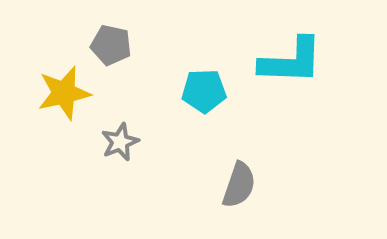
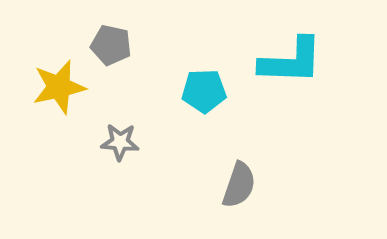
yellow star: moved 5 px left, 6 px up
gray star: rotated 27 degrees clockwise
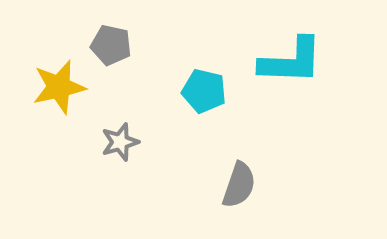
cyan pentagon: rotated 15 degrees clockwise
gray star: rotated 21 degrees counterclockwise
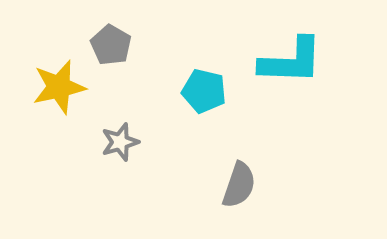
gray pentagon: rotated 18 degrees clockwise
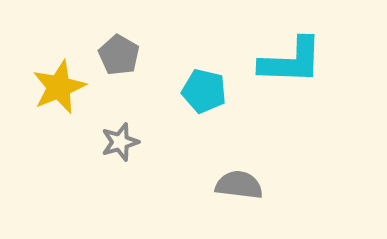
gray pentagon: moved 8 px right, 10 px down
yellow star: rotated 10 degrees counterclockwise
gray semicircle: rotated 102 degrees counterclockwise
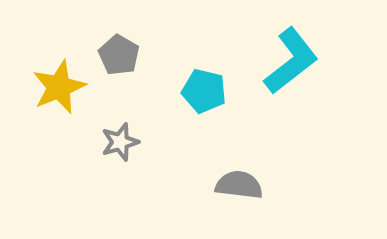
cyan L-shape: rotated 40 degrees counterclockwise
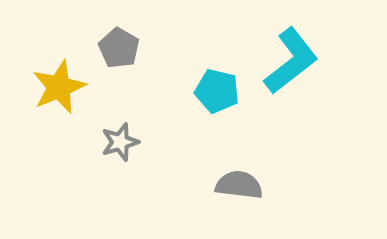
gray pentagon: moved 7 px up
cyan pentagon: moved 13 px right
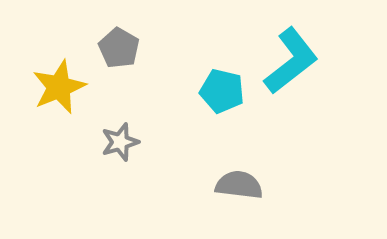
cyan pentagon: moved 5 px right
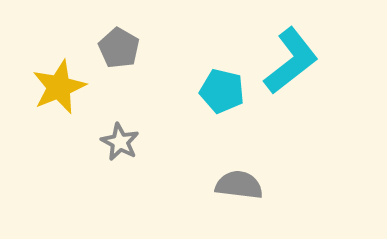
gray star: rotated 27 degrees counterclockwise
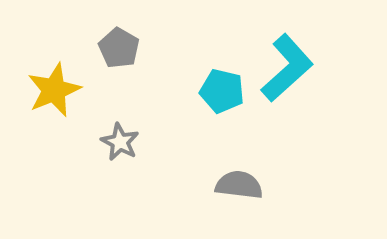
cyan L-shape: moved 4 px left, 7 px down; rotated 4 degrees counterclockwise
yellow star: moved 5 px left, 3 px down
